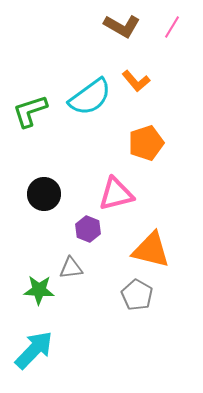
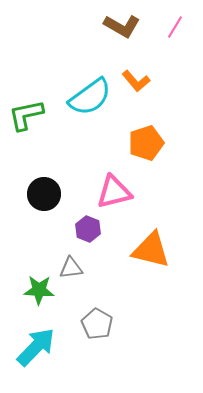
pink line: moved 3 px right
green L-shape: moved 4 px left, 4 px down; rotated 6 degrees clockwise
pink triangle: moved 2 px left, 2 px up
gray pentagon: moved 40 px left, 29 px down
cyan arrow: moved 2 px right, 3 px up
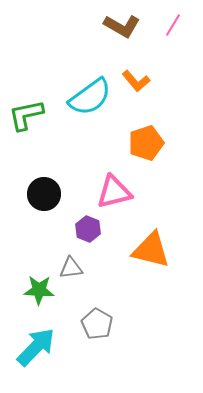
pink line: moved 2 px left, 2 px up
